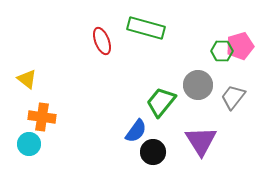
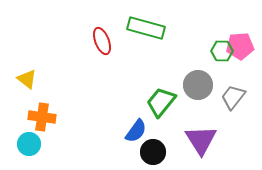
pink pentagon: rotated 12 degrees clockwise
purple triangle: moved 1 px up
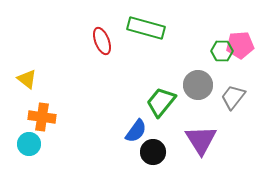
pink pentagon: moved 1 px up
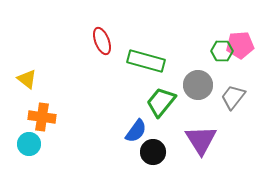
green rectangle: moved 33 px down
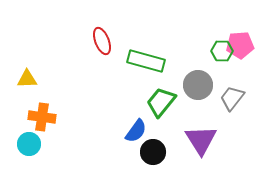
yellow triangle: rotated 40 degrees counterclockwise
gray trapezoid: moved 1 px left, 1 px down
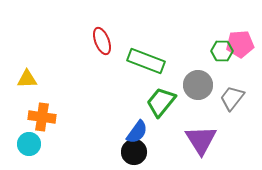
pink pentagon: moved 1 px up
green rectangle: rotated 6 degrees clockwise
blue semicircle: moved 1 px right, 1 px down
black circle: moved 19 px left
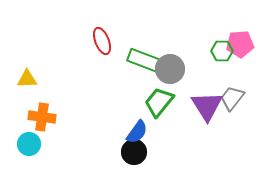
gray circle: moved 28 px left, 16 px up
green trapezoid: moved 2 px left
purple triangle: moved 6 px right, 34 px up
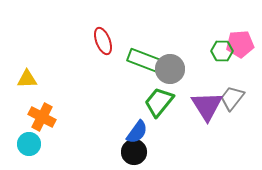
red ellipse: moved 1 px right
orange cross: rotated 20 degrees clockwise
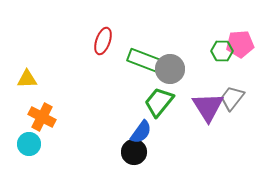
red ellipse: rotated 40 degrees clockwise
purple triangle: moved 1 px right, 1 px down
blue semicircle: moved 4 px right
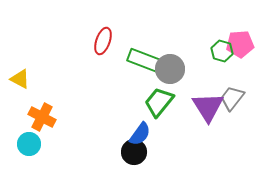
green hexagon: rotated 15 degrees clockwise
yellow triangle: moved 7 px left; rotated 30 degrees clockwise
blue semicircle: moved 1 px left, 2 px down
